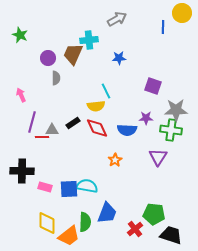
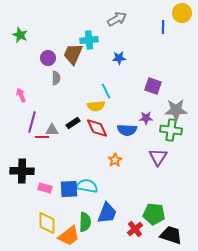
pink rectangle: moved 1 px down
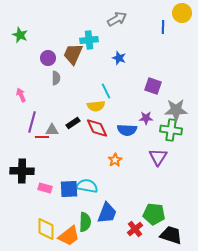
blue star: rotated 24 degrees clockwise
yellow diamond: moved 1 px left, 6 px down
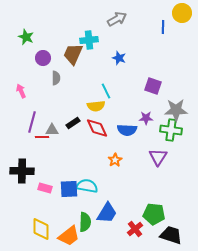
green star: moved 6 px right, 2 px down
purple circle: moved 5 px left
pink arrow: moved 4 px up
blue trapezoid: rotated 10 degrees clockwise
yellow diamond: moved 5 px left
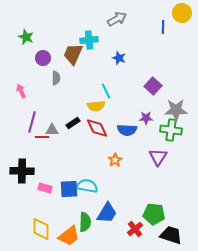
purple square: rotated 24 degrees clockwise
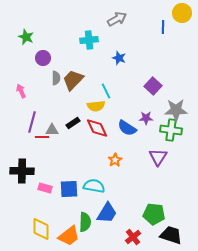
brown trapezoid: moved 26 px down; rotated 20 degrees clockwise
blue semicircle: moved 2 px up; rotated 30 degrees clockwise
cyan semicircle: moved 7 px right
red cross: moved 2 px left, 8 px down
